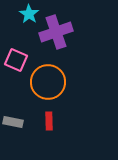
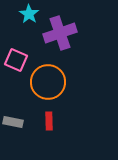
purple cross: moved 4 px right, 1 px down
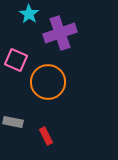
red rectangle: moved 3 px left, 15 px down; rotated 24 degrees counterclockwise
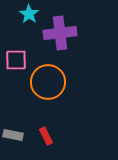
purple cross: rotated 12 degrees clockwise
pink square: rotated 25 degrees counterclockwise
gray rectangle: moved 13 px down
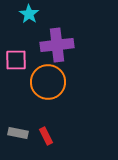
purple cross: moved 3 px left, 12 px down
gray rectangle: moved 5 px right, 2 px up
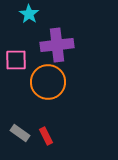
gray rectangle: moved 2 px right; rotated 24 degrees clockwise
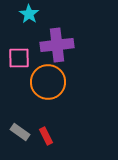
pink square: moved 3 px right, 2 px up
gray rectangle: moved 1 px up
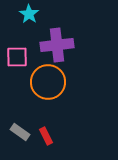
pink square: moved 2 px left, 1 px up
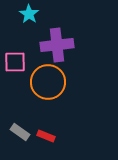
pink square: moved 2 px left, 5 px down
red rectangle: rotated 42 degrees counterclockwise
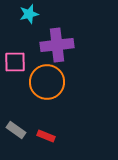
cyan star: rotated 24 degrees clockwise
orange circle: moved 1 px left
gray rectangle: moved 4 px left, 2 px up
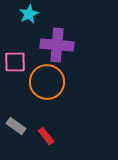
cyan star: rotated 12 degrees counterclockwise
purple cross: rotated 12 degrees clockwise
gray rectangle: moved 4 px up
red rectangle: rotated 30 degrees clockwise
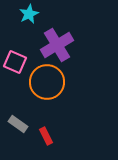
purple cross: rotated 36 degrees counterclockwise
pink square: rotated 25 degrees clockwise
gray rectangle: moved 2 px right, 2 px up
red rectangle: rotated 12 degrees clockwise
